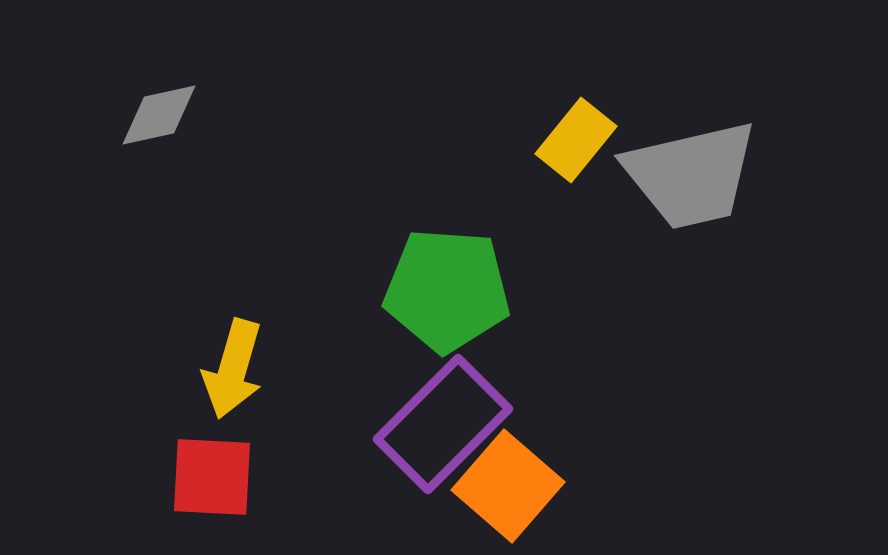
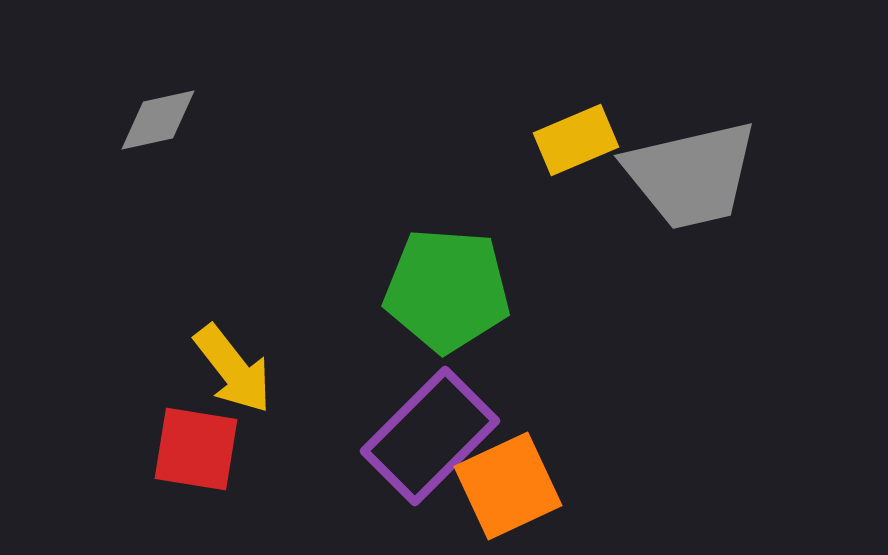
gray diamond: moved 1 px left, 5 px down
yellow rectangle: rotated 28 degrees clockwise
yellow arrow: rotated 54 degrees counterclockwise
purple rectangle: moved 13 px left, 12 px down
red square: moved 16 px left, 28 px up; rotated 6 degrees clockwise
orange square: rotated 24 degrees clockwise
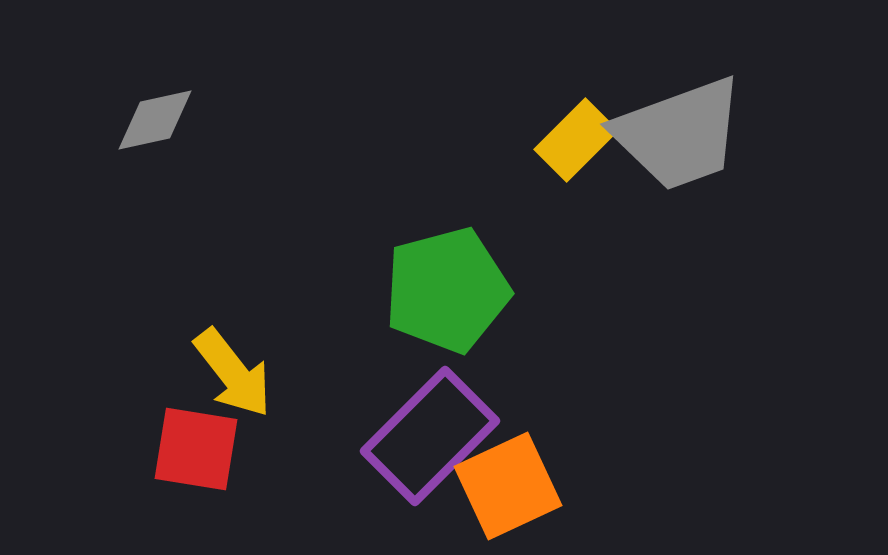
gray diamond: moved 3 px left
yellow rectangle: rotated 22 degrees counterclockwise
gray trapezoid: moved 12 px left, 41 px up; rotated 7 degrees counterclockwise
green pentagon: rotated 19 degrees counterclockwise
yellow arrow: moved 4 px down
